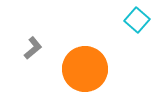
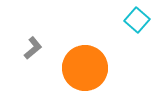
orange circle: moved 1 px up
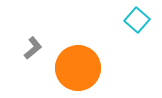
orange circle: moved 7 px left
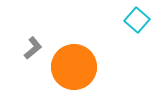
orange circle: moved 4 px left, 1 px up
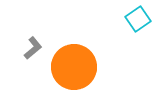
cyan square: moved 1 px right, 1 px up; rotated 15 degrees clockwise
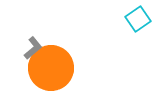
orange circle: moved 23 px left, 1 px down
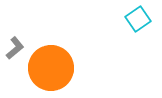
gray L-shape: moved 18 px left
